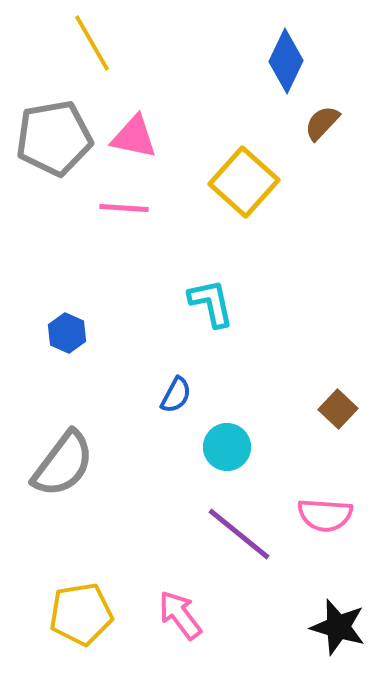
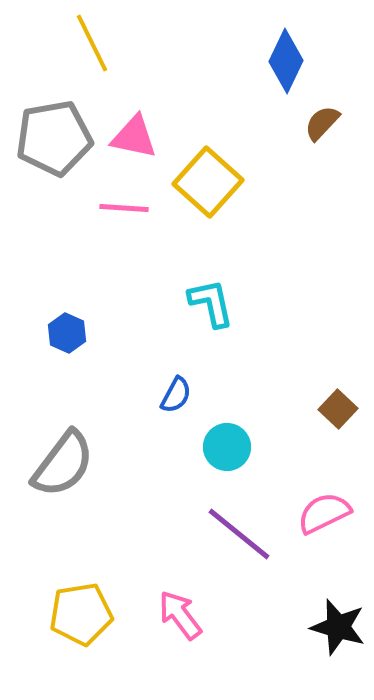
yellow line: rotated 4 degrees clockwise
yellow square: moved 36 px left
pink semicircle: moved 1 px left, 2 px up; rotated 150 degrees clockwise
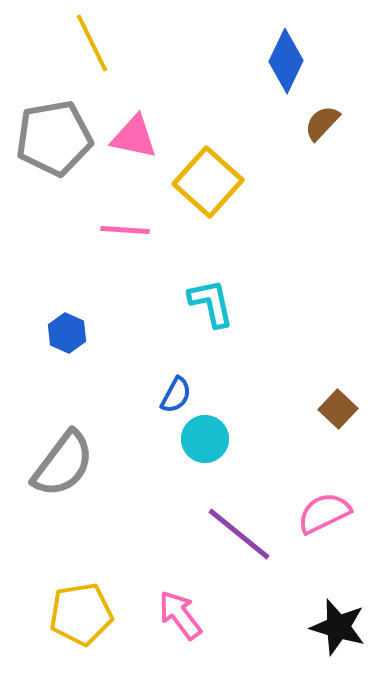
pink line: moved 1 px right, 22 px down
cyan circle: moved 22 px left, 8 px up
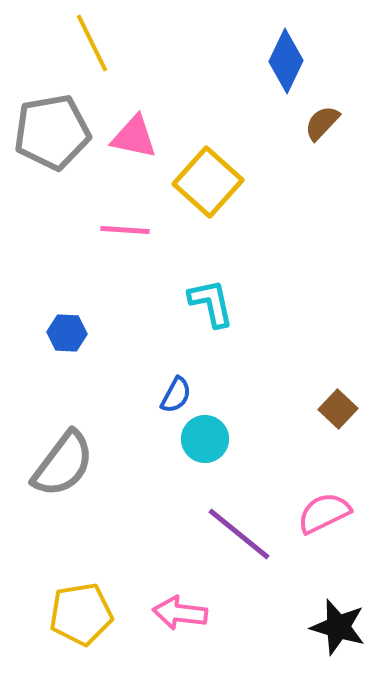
gray pentagon: moved 2 px left, 6 px up
blue hexagon: rotated 21 degrees counterclockwise
pink arrow: moved 2 px up; rotated 46 degrees counterclockwise
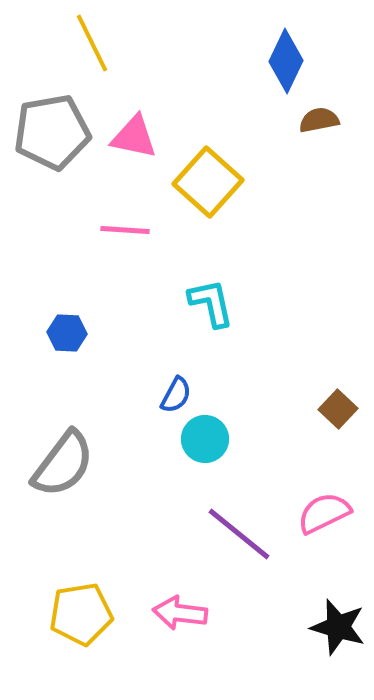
brown semicircle: moved 3 px left, 3 px up; rotated 36 degrees clockwise
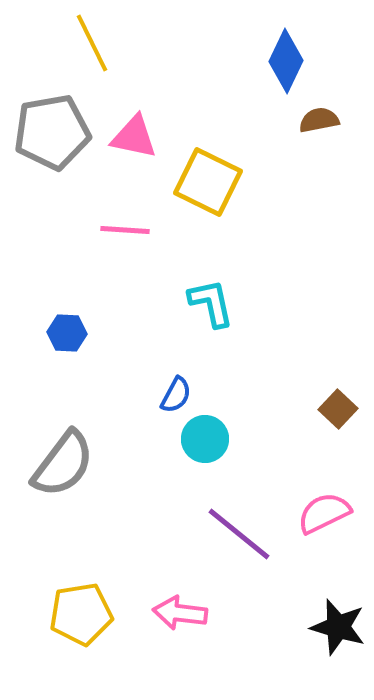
yellow square: rotated 16 degrees counterclockwise
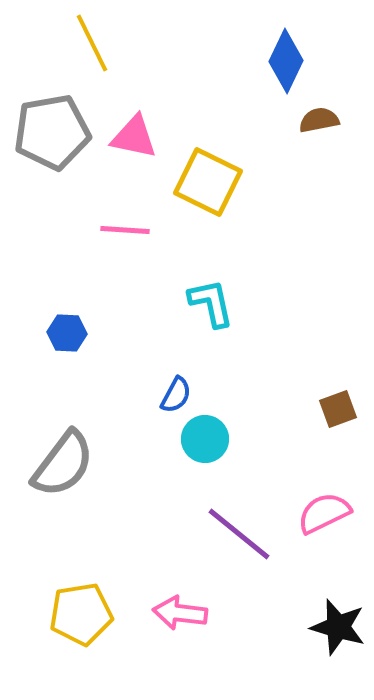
brown square: rotated 27 degrees clockwise
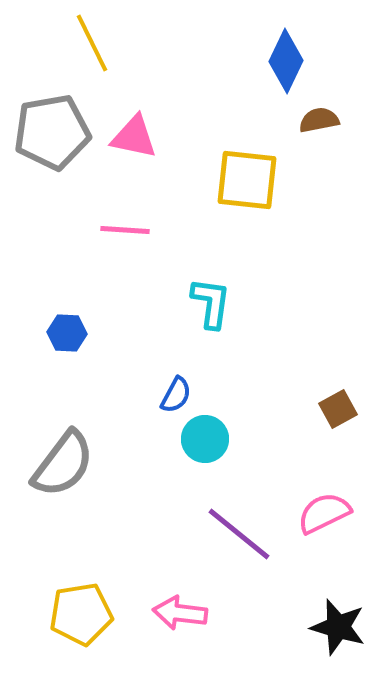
yellow square: moved 39 px right, 2 px up; rotated 20 degrees counterclockwise
cyan L-shape: rotated 20 degrees clockwise
brown square: rotated 9 degrees counterclockwise
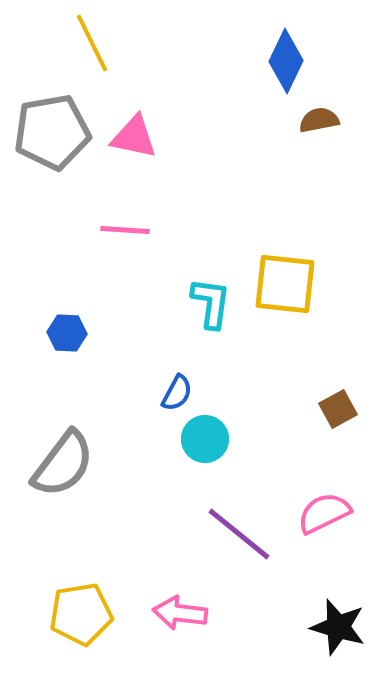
yellow square: moved 38 px right, 104 px down
blue semicircle: moved 1 px right, 2 px up
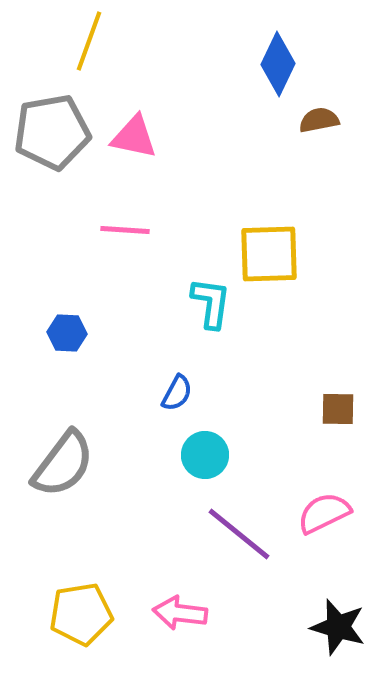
yellow line: moved 3 px left, 2 px up; rotated 46 degrees clockwise
blue diamond: moved 8 px left, 3 px down
yellow square: moved 16 px left, 30 px up; rotated 8 degrees counterclockwise
brown square: rotated 30 degrees clockwise
cyan circle: moved 16 px down
